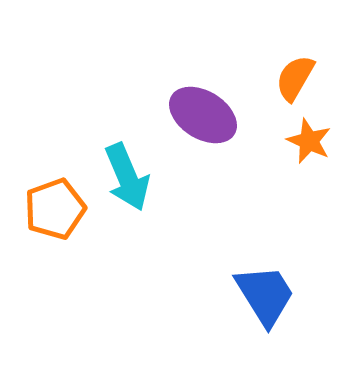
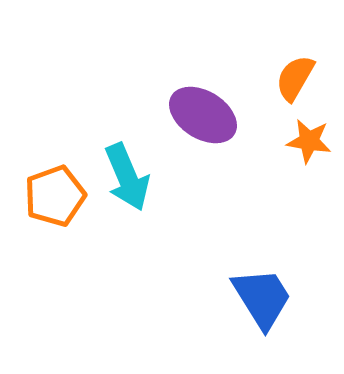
orange star: rotated 15 degrees counterclockwise
orange pentagon: moved 13 px up
blue trapezoid: moved 3 px left, 3 px down
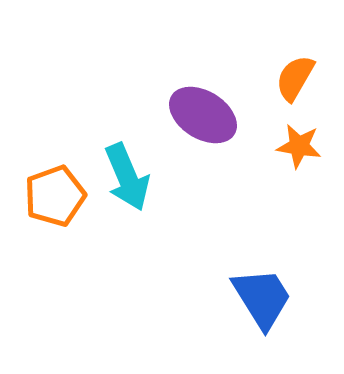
orange star: moved 10 px left, 5 px down
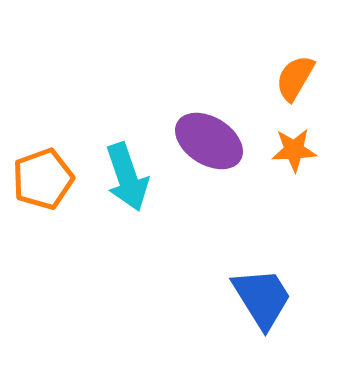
purple ellipse: moved 6 px right, 26 px down
orange star: moved 5 px left, 4 px down; rotated 12 degrees counterclockwise
cyan arrow: rotated 4 degrees clockwise
orange pentagon: moved 12 px left, 17 px up
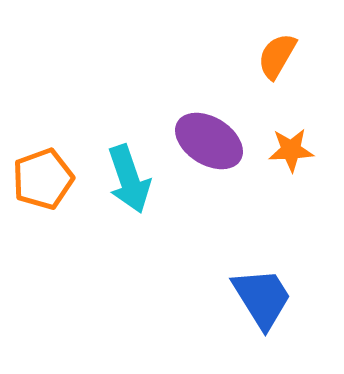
orange semicircle: moved 18 px left, 22 px up
orange star: moved 3 px left
cyan arrow: moved 2 px right, 2 px down
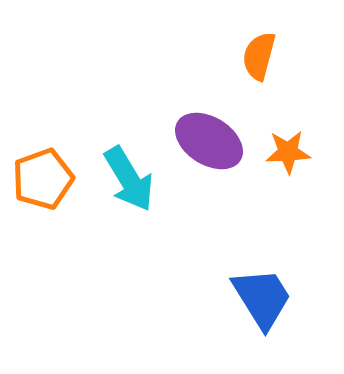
orange semicircle: moved 18 px left; rotated 15 degrees counterclockwise
orange star: moved 3 px left, 2 px down
cyan arrow: rotated 12 degrees counterclockwise
